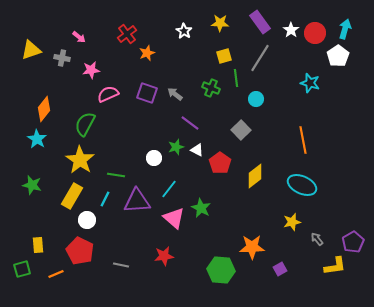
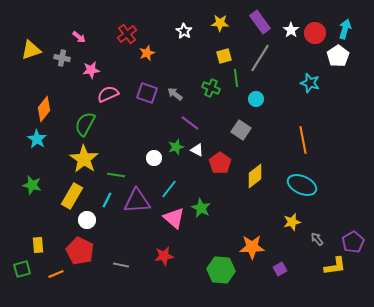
gray square at (241, 130): rotated 12 degrees counterclockwise
yellow star at (80, 160): moved 4 px right, 1 px up
cyan line at (105, 199): moved 2 px right, 1 px down
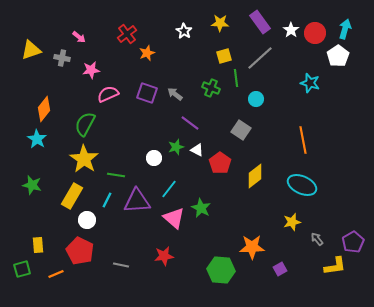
gray line at (260, 58): rotated 16 degrees clockwise
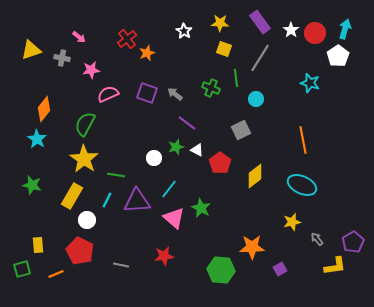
red cross at (127, 34): moved 5 px down
yellow square at (224, 56): moved 7 px up; rotated 35 degrees clockwise
gray line at (260, 58): rotated 16 degrees counterclockwise
purple line at (190, 123): moved 3 px left
gray square at (241, 130): rotated 30 degrees clockwise
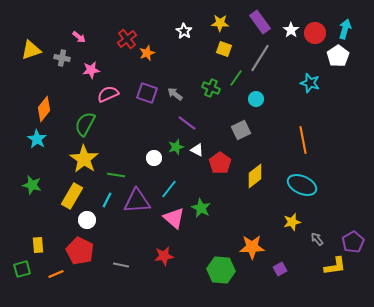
green line at (236, 78): rotated 42 degrees clockwise
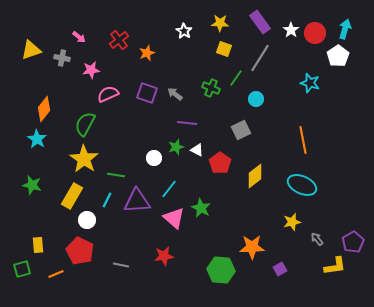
red cross at (127, 39): moved 8 px left, 1 px down
purple line at (187, 123): rotated 30 degrees counterclockwise
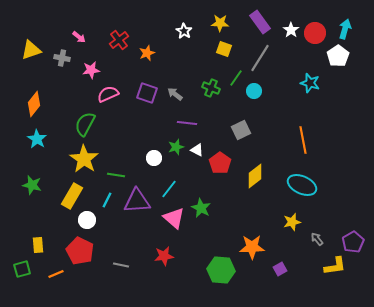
cyan circle at (256, 99): moved 2 px left, 8 px up
orange diamond at (44, 109): moved 10 px left, 5 px up
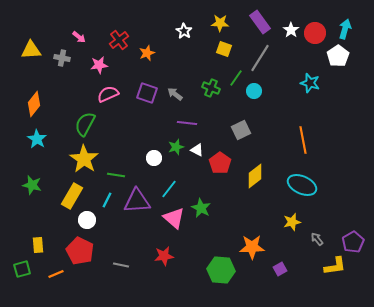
yellow triangle at (31, 50): rotated 15 degrees clockwise
pink star at (91, 70): moved 8 px right, 5 px up
